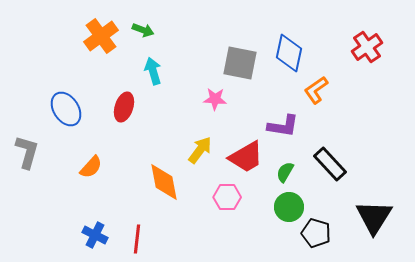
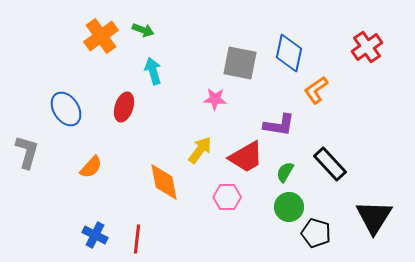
purple L-shape: moved 4 px left, 1 px up
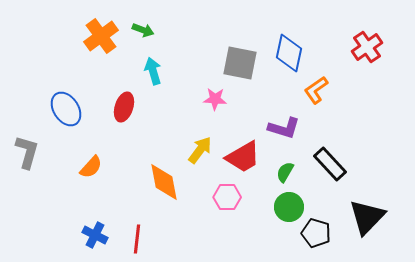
purple L-shape: moved 5 px right, 3 px down; rotated 8 degrees clockwise
red trapezoid: moved 3 px left
black triangle: moved 7 px left; rotated 12 degrees clockwise
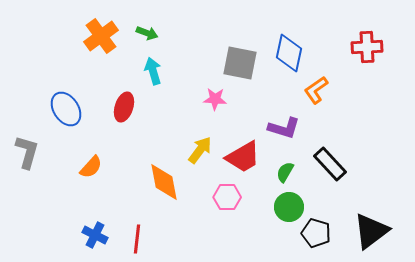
green arrow: moved 4 px right, 3 px down
red cross: rotated 32 degrees clockwise
black triangle: moved 4 px right, 14 px down; rotated 9 degrees clockwise
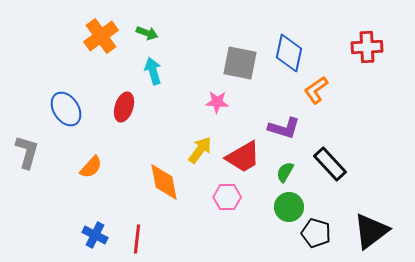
pink star: moved 2 px right, 3 px down
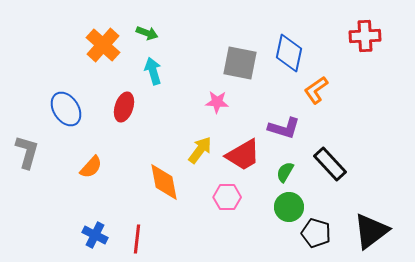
orange cross: moved 2 px right, 9 px down; rotated 12 degrees counterclockwise
red cross: moved 2 px left, 11 px up
red trapezoid: moved 2 px up
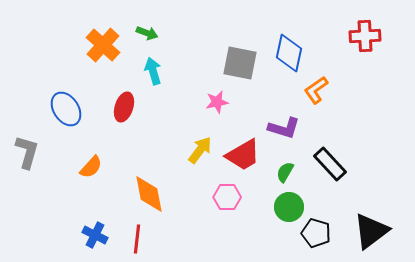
pink star: rotated 15 degrees counterclockwise
orange diamond: moved 15 px left, 12 px down
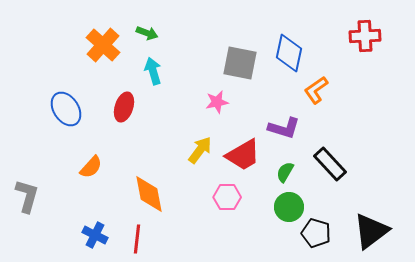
gray L-shape: moved 44 px down
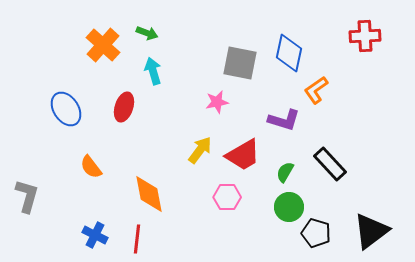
purple L-shape: moved 8 px up
orange semicircle: rotated 100 degrees clockwise
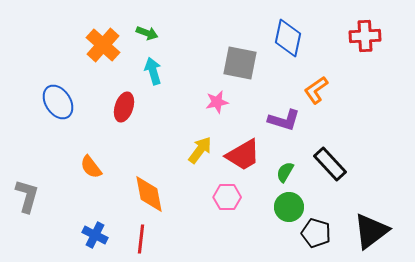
blue diamond: moved 1 px left, 15 px up
blue ellipse: moved 8 px left, 7 px up
red line: moved 4 px right
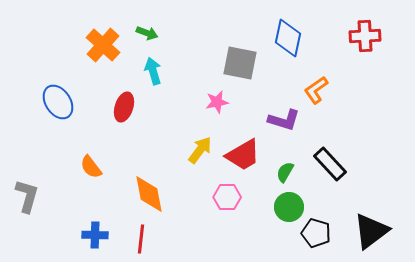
blue cross: rotated 25 degrees counterclockwise
